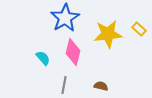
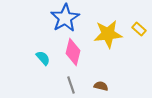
gray line: moved 7 px right; rotated 30 degrees counterclockwise
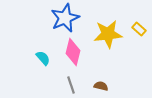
blue star: rotated 8 degrees clockwise
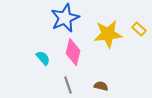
gray line: moved 3 px left
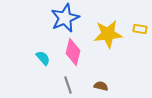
yellow rectangle: moved 1 px right; rotated 32 degrees counterclockwise
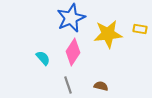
blue star: moved 6 px right
pink diamond: rotated 20 degrees clockwise
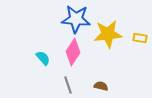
blue star: moved 5 px right, 1 px down; rotated 28 degrees clockwise
yellow rectangle: moved 9 px down
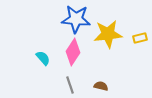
yellow rectangle: rotated 24 degrees counterclockwise
gray line: moved 2 px right
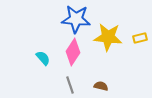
yellow star: moved 3 px down; rotated 12 degrees clockwise
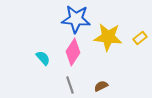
yellow rectangle: rotated 24 degrees counterclockwise
brown semicircle: rotated 40 degrees counterclockwise
